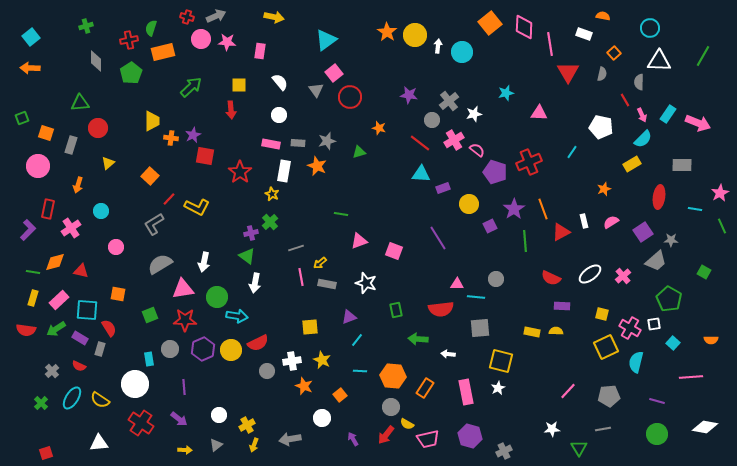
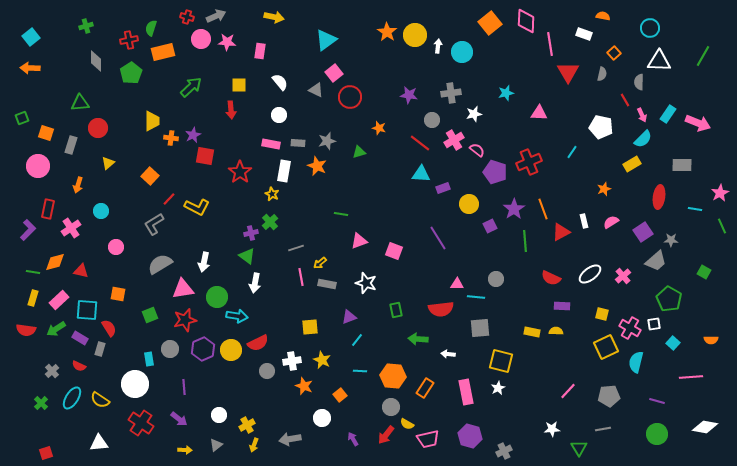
pink diamond at (524, 27): moved 2 px right, 6 px up
gray triangle at (316, 90): rotated 28 degrees counterclockwise
gray cross at (449, 101): moved 2 px right, 8 px up; rotated 30 degrees clockwise
red star at (185, 320): rotated 15 degrees counterclockwise
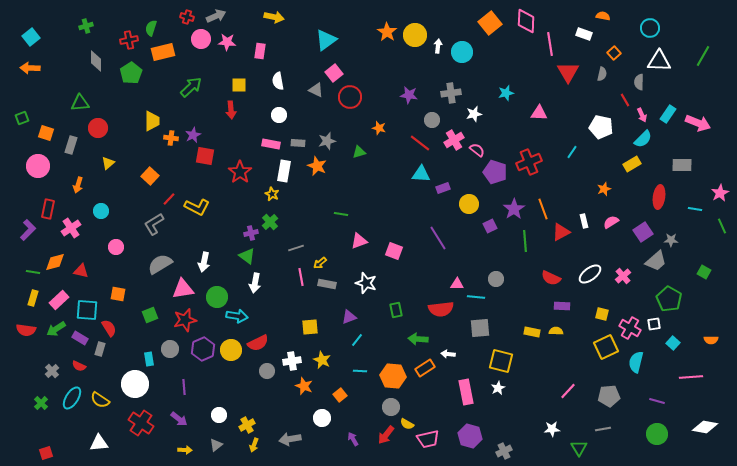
white semicircle at (280, 82): moved 2 px left, 1 px up; rotated 150 degrees counterclockwise
orange rectangle at (425, 388): moved 20 px up; rotated 24 degrees clockwise
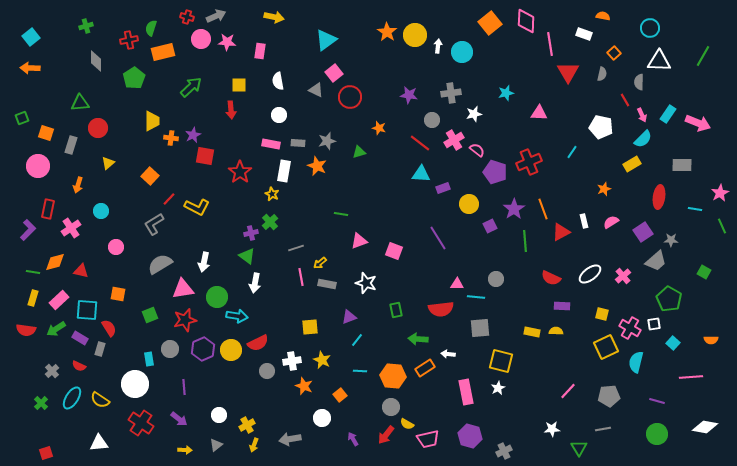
green pentagon at (131, 73): moved 3 px right, 5 px down
